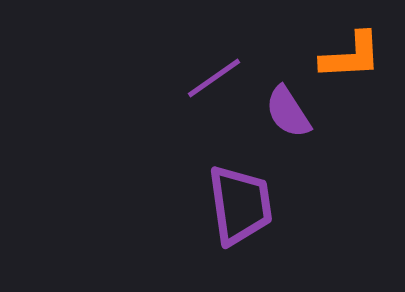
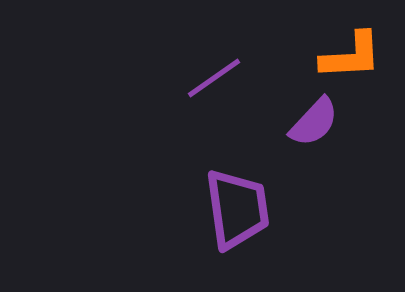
purple semicircle: moved 26 px right, 10 px down; rotated 104 degrees counterclockwise
purple trapezoid: moved 3 px left, 4 px down
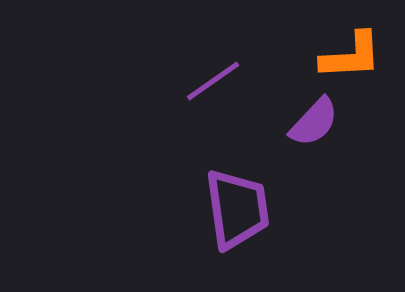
purple line: moved 1 px left, 3 px down
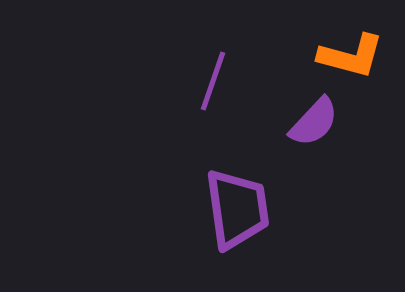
orange L-shape: rotated 18 degrees clockwise
purple line: rotated 36 degrees counterclockwise
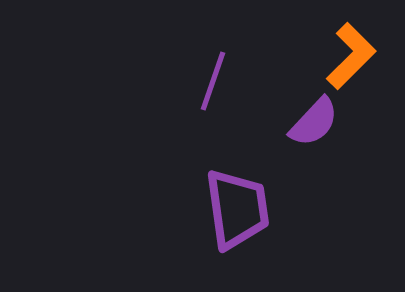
orange L-shape: rotated 60 degrees counterclockwise
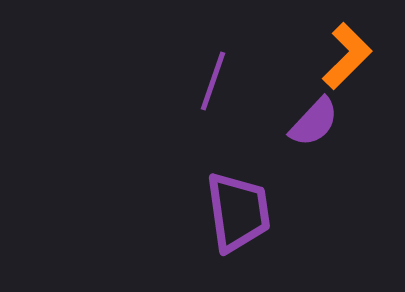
orange L-shape: moved 4 px left
purple trapezoid: moved 1 px right, 3 px down
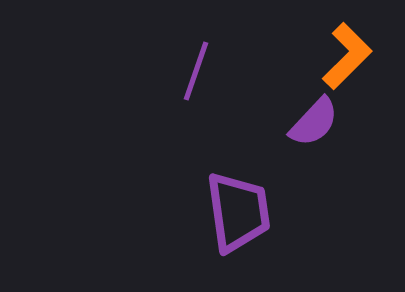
purple line: moved 17 px left, 10 px up
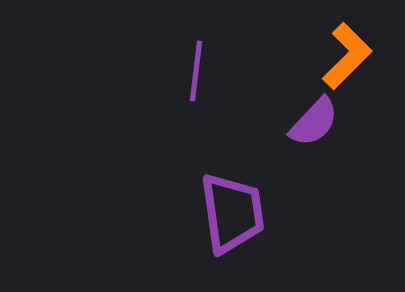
purple line: rotated 12 degrees counterclockwise
purple trapezoid: moved 6 px left, 1 px down
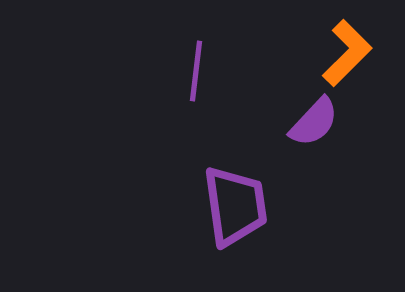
orange L-shape: moved 3 px up
purple trapezoid: moved 3 px right, 7 px up
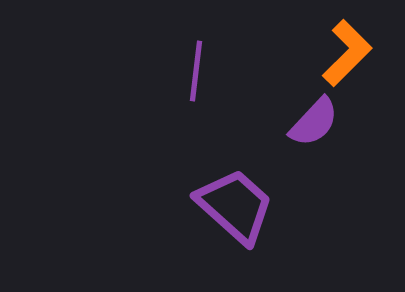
purple trapezoid: rotated 40 degrees counterclockwise
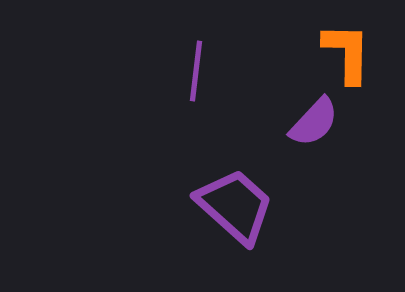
orange L-shape: rotated 44 degrees counterclockwise
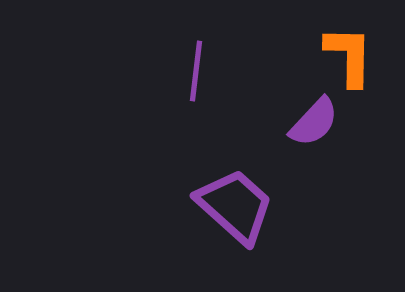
orange L-shape: moved 2 px right, 3 px down
